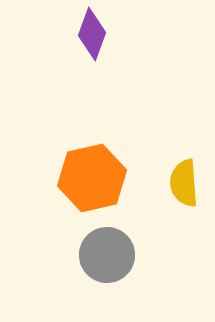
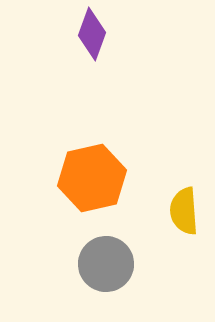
yellow semicircle: moved 28 px down
gray circle: moved 1 px left, 9 px down
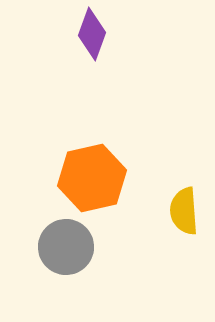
gray circle: moved 40 px left, 17 px up
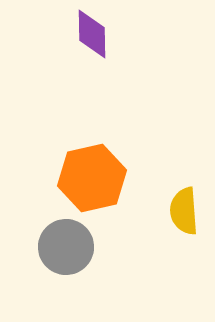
purple diamond: rotated 21 degrees counterclockwise
